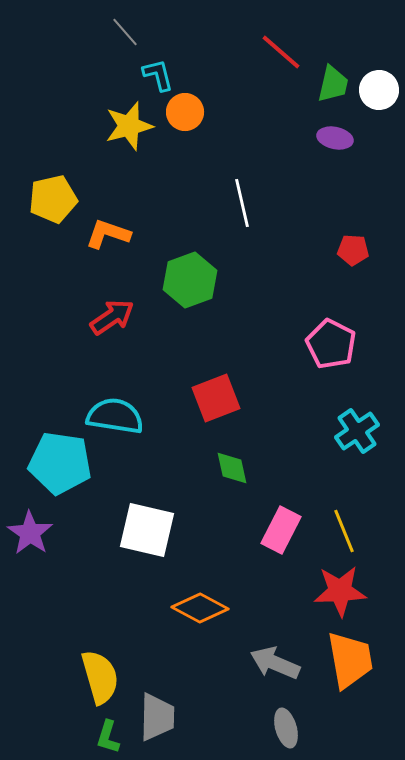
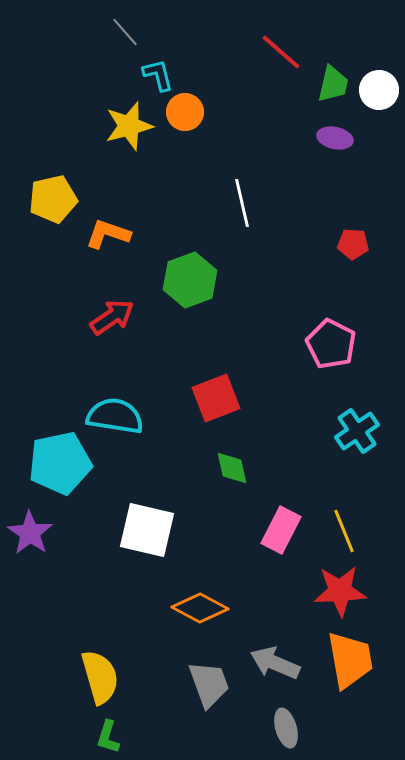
red pentagon: moved 6 px up
cyan pentagon: rotated 20 degrees counterclockwise
gray trapezoid: moved 52 px right, 33 px up; rotated 21 degrees counterclockwise
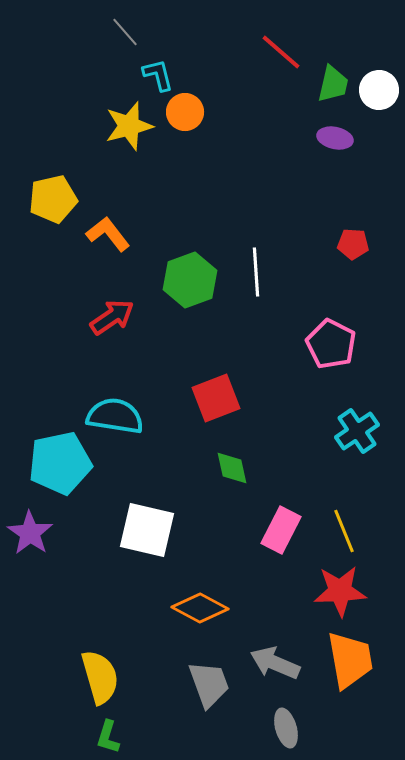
white line: moved 14 px right, 69 px down; rotated 9 degrees clockwise
orange L-shape: rotated 33 degrees clockwise
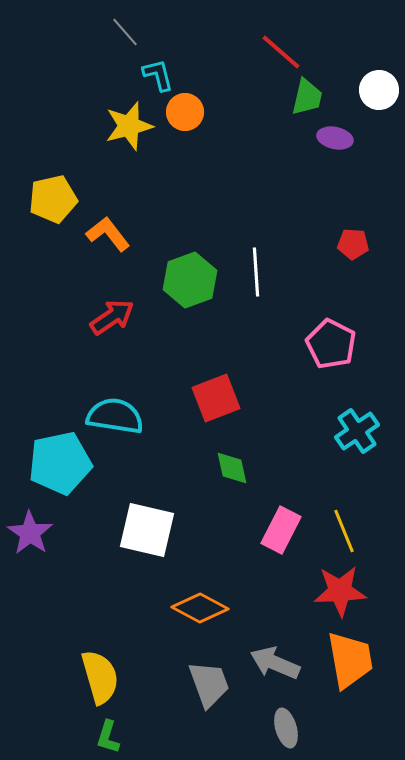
green trapezoid: moved 26 px left, 13 px down
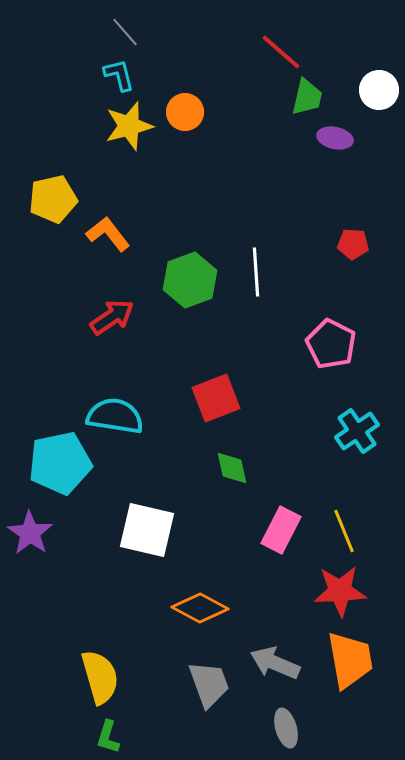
cyan L-shape: moved 39 px left
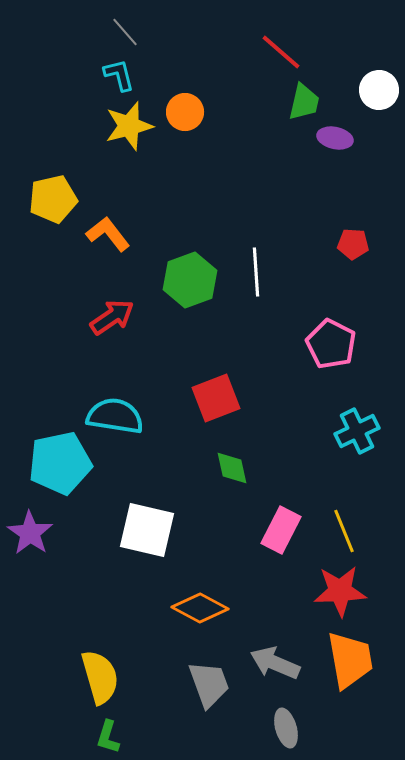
green trapezoid: moved 3 px left, 5 px down
cyan cross: rotated 9 degrees clockwise
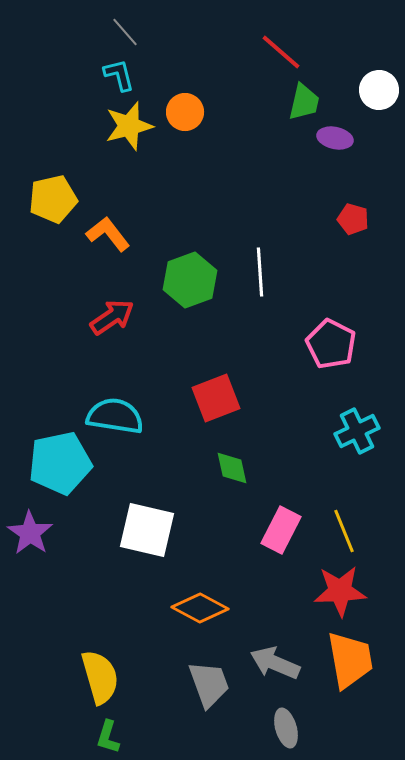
red pentagon: moved 25 px up; rotated 12 degrees clockwise
white line: moved 4 px right
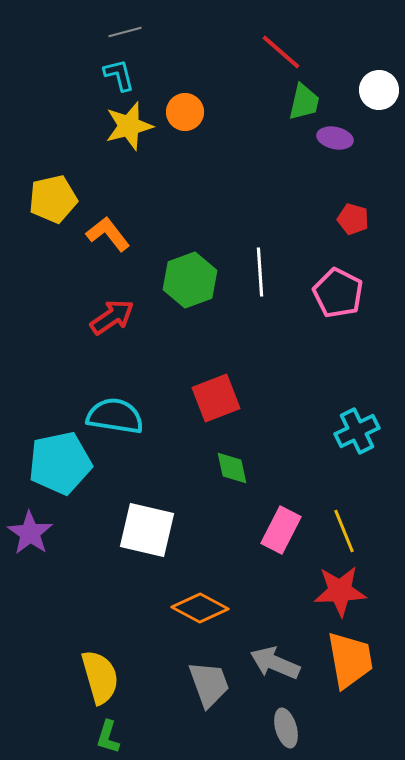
gray line: rotated 64 degrees counterclockwise
pink pentagon: moved 7 px right, 51 px up
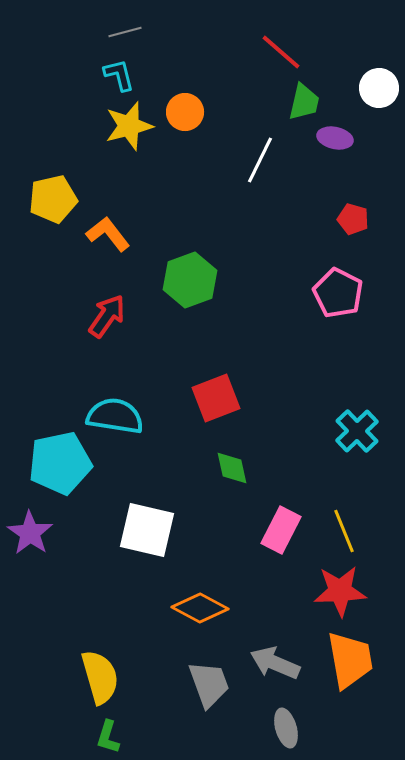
white circle: moved 2 px up
white line: moved 112 px up; rotated 30 degrees clockwise
red arrow: moved 5 px left, 1 px up; rotated 21 degrees counterclockwise
cyan cross: rotated 18 degrees counterclockwise
